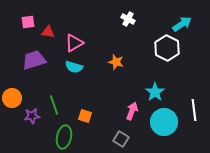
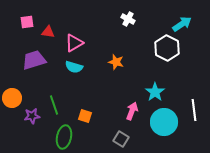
pink square: moved 1 px left
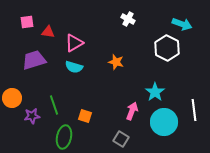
cyan arrow: rotated 54 degrees clockwise
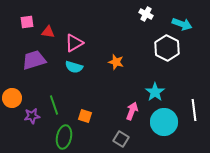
white cross: moved 18 px right, 5 px up
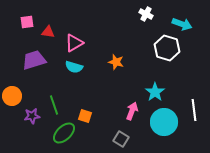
white hexagon: rotated 10 degrees counterclockwise
orange circle: moved 2 px up
green ellipse: moved 4 px up; rotated 35 degrees clockwise
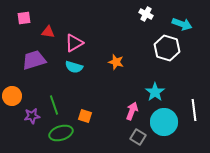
pink square: moved 3 px left, 4 px up
green ellipse: moved 3 px left; rotated 25 degrees clockwise
gray square: moved 17 px right, 2 px up
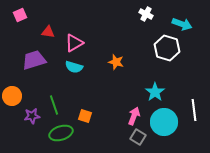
pink square: moved 4 px left, 3 px up; rotated 16 degrees counterclockwise
pink arrow: moved 2 px right, 5 px down
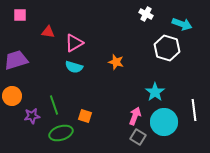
pink square: rotated 24 degrees clockwise
purple trapezoid: moved 18 px left
pink arrow: moved 1 px right
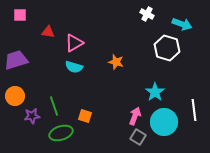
white cross: moved 1 px right
orange circle: moved 3 px right
green line: moved 1 px down
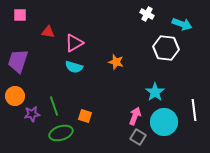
white hexagon: moved 1 px left; rotated 10 degrees counterclockwise
purple trapezoid: moved 2 px right, 1 px down; rotated 55 degrees counterclockwise
purple star: moved 2 px up
